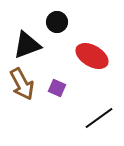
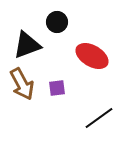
purple square: rotated 30 degrees counterclockwise
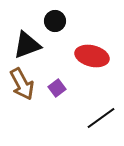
black circle: moved 2 px left, 1 px up
red ellipse: rotated 16 degrees counterclockwise
purple square: rotated 30 degrees counterclockwise
black line: moved 2 px right
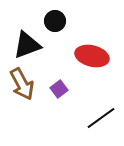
purple square: moved 2 px right, 1 px down
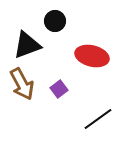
black line: moved 3 px left, 1 px down
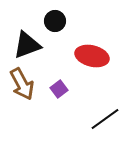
black line: moved 7 px right
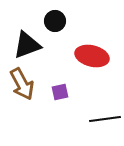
purple square: moved 1 px right, 3 px down; rotated 24 degrees clockwise
black line: rotated 28 degrees clockwise
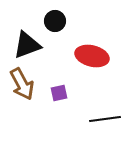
purple square: moved 1 px left, 1 px down
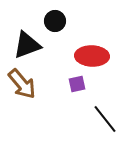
red ellipse: rotated 12 degrees counterclockwise
brown arrow: rotated 12 degrees counterclockwise
purple square: moved 18 px right, 9 px up
black line: rotated 60 degrees clockwise
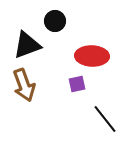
brown arrow: moved 2 px right, 1 px down; rotated 20 degrees clockwise
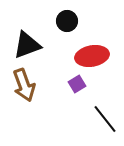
black circle: moved 12 px right
red ellipse: rotated 12 degrees counterclockwise
purple square: rotated 18 degrees counterclockwise
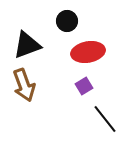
red ellipse: moved 4 px left, 4 px up
purple square: moved 7 px right, 2 px down
